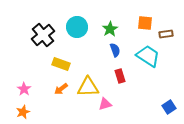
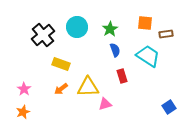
red rectangle: moved 2 px right
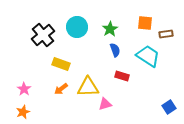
red rectangle: rotated 56 degrees counterclockwise
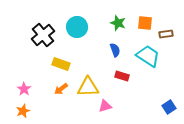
green star: moved 8 px right, 6 px up; rotated 21 degrees counterclockwise
pink triangle: moved 2 px down
orange star: moved 1 px up
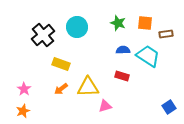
blue semicircle: moved 8 px right; rotated 72 degrees counterclockwise
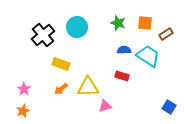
brown rectangle: rotated 24 degrees counterclockwise
blue semicircle: moved 1 px right
blue square: rotated 24 degrees counterclockwise
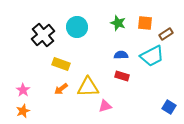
blue semicircle: moved 3 px left, 5 px down
cyan trapezoid: moved 4 px right; rotated 120 degrees clockwise
pink star: moved 1 px left, 1 px down
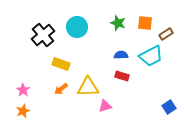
cyan trapezoid: moved 1 px left
blue square: rotated 24 degrees clockwise
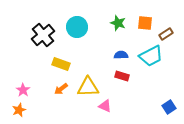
pink triangle: rotated 40 degrees clockwise
orange star: moved 4 px left, 1 px up
